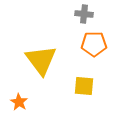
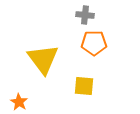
gray cross: moved 1 px right, 1 px down
orange pentagon: moved 1 px up
yellow triangle: moved 2 px right, 1 px up
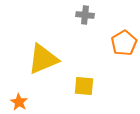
orange pentagon: moved 30 px right; rotated 30 degrees counterclockwise
yellow triangle: rotated 44 degrees clockwise
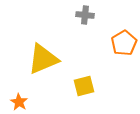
yellow square: rotated 20 degrees counterclockwise
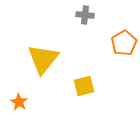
yellow triangle: rotated 28 degrees counterclockwise
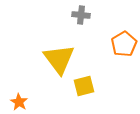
gray cross: moved 4 px left
orange pentagon: moved 1 px down
yellow triangle: moved 16 px right; rotated 16 degrees counterclockwise
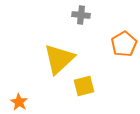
yellow triangle: rotated 24 degrees clockwise
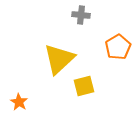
orange pentagon: moved 6 px left, 3 px down
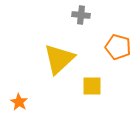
orange pentagon: rotated 25 degrees counterclockwise
yellow square: moved 8 px right; rotated 15 degrees clockwise
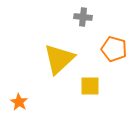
gray cross: moved 2 px right, 2 px down
orange pentagon: moved 4 px left, 2 px down
yellow square: moved 2 px left
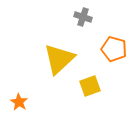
gray cross: rotated 12 degrees clockwise
yellow square: rotated 20 degrees counterclockwise
